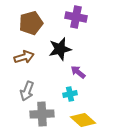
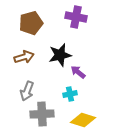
black star: moved 6 px down
yellow diamond: rotated 25 degrees counterclockwise
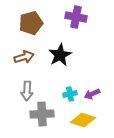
black star: rotated 15 degrees counterclockwise
purple arrow: moved 14 px right, 22 px down; rotated 63 degrees counterclockwise
gray arrow: rotated 18 degrees counterclockwise
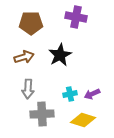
brown pentagon: rotated 15 degrees clockwise
gray arrow: moved 1 px right, 2 px up
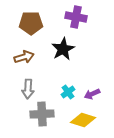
black star: moved 3 px right, 6 px up
cyan cross: moved 2 px left, 2 px up; rotated 24 degrees counterclockwise
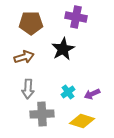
yellow diamond: moved 1 px left, 1 px down
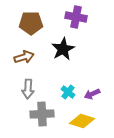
cyan cross: rotated 16 degrees counterclockwise
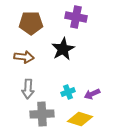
brown arrow: rotated 24 degrees clockwise
cyan cross: rotated 32 degrees clockwise
yellow diamond: moved 2 px left, 2 px up
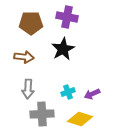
purple cross: moved 9 px left
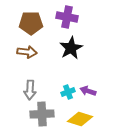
black star: moved 8 px right, 1 px up
brown arrow: moved 3 px right, 5 px up
gray arrow: moved 2 px right, 1 px down
purple arrow: moved 4 px left, 3 px up; rotated 42 degrees clockwise
